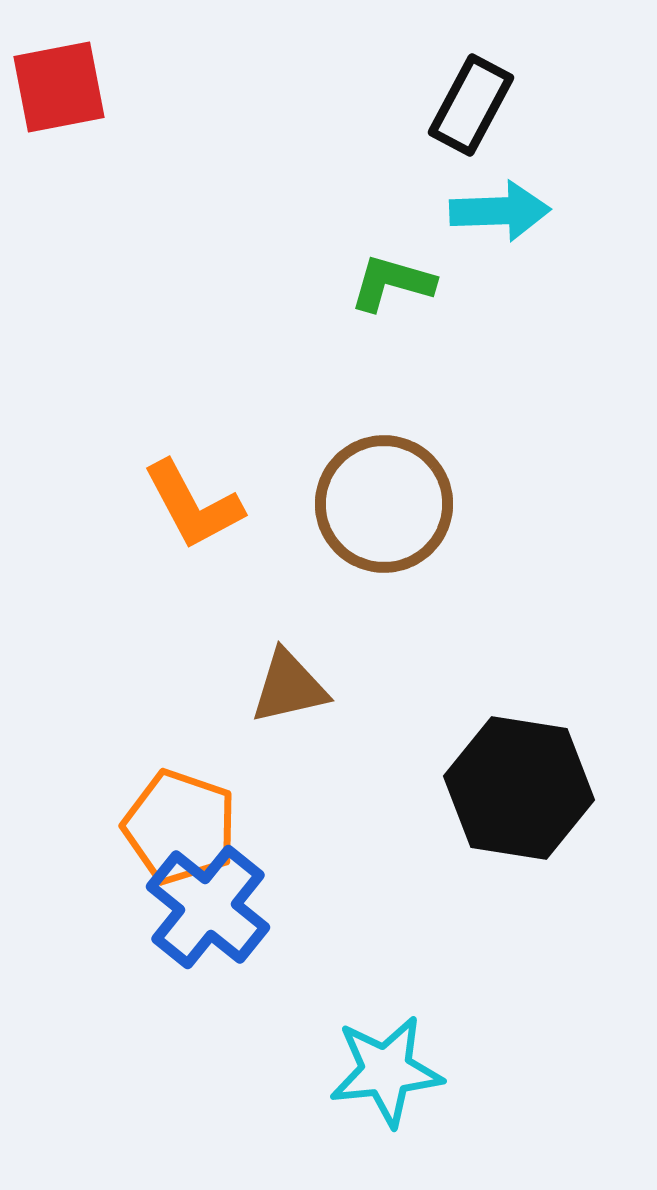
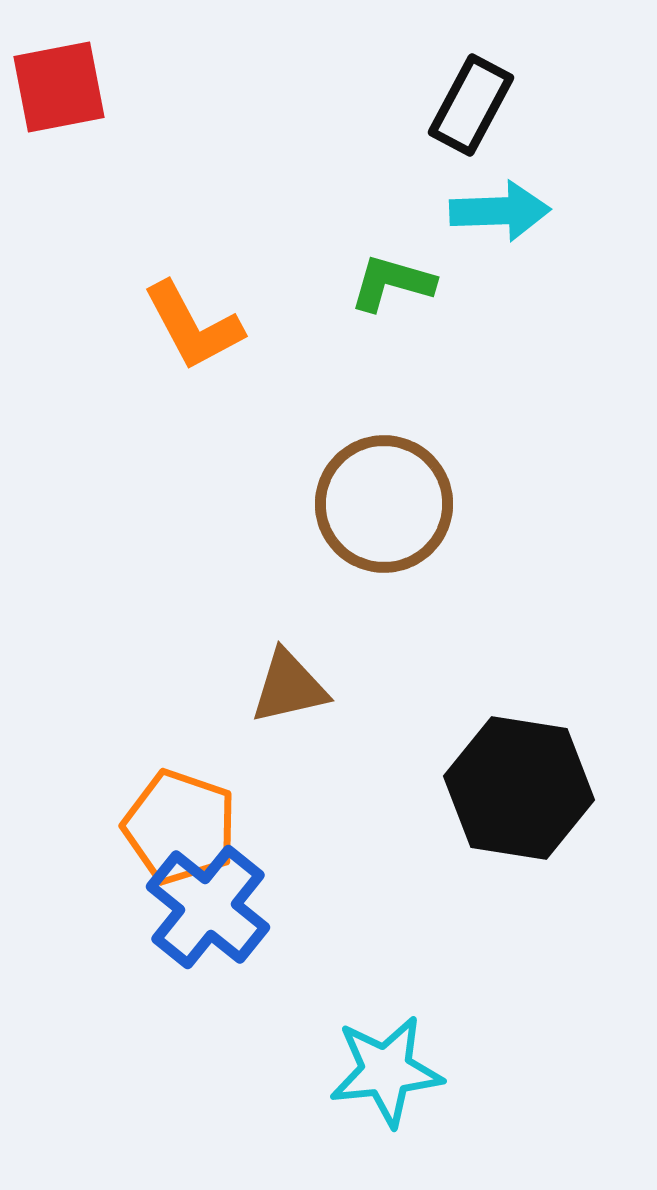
orange L-shape: moved 179 px up
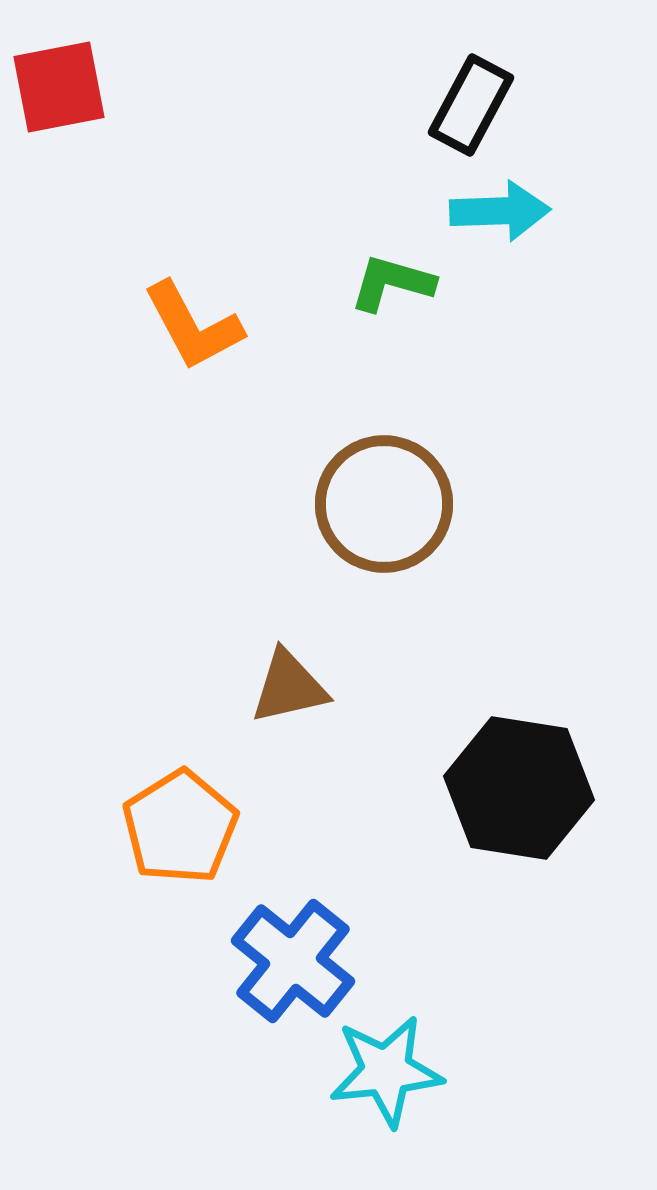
orange pentagon: rotated 21 degrees clockwise
blue cross: moved 85 px right, 54 px down
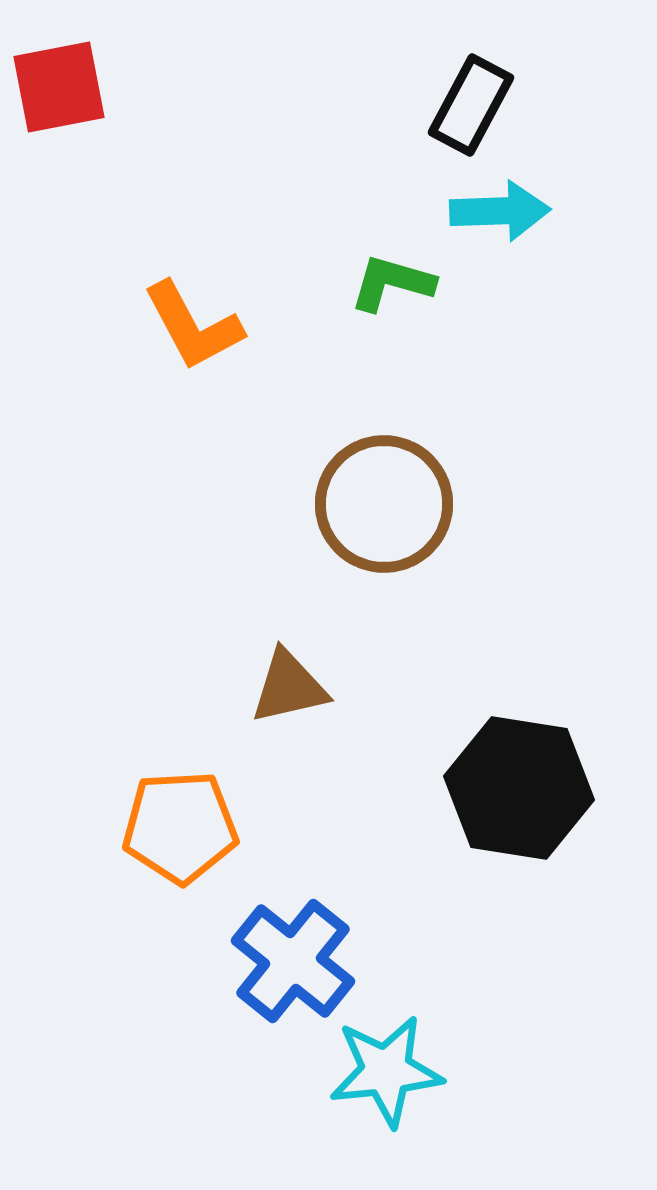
orange pentagon: rotated 29 degrees clockwise
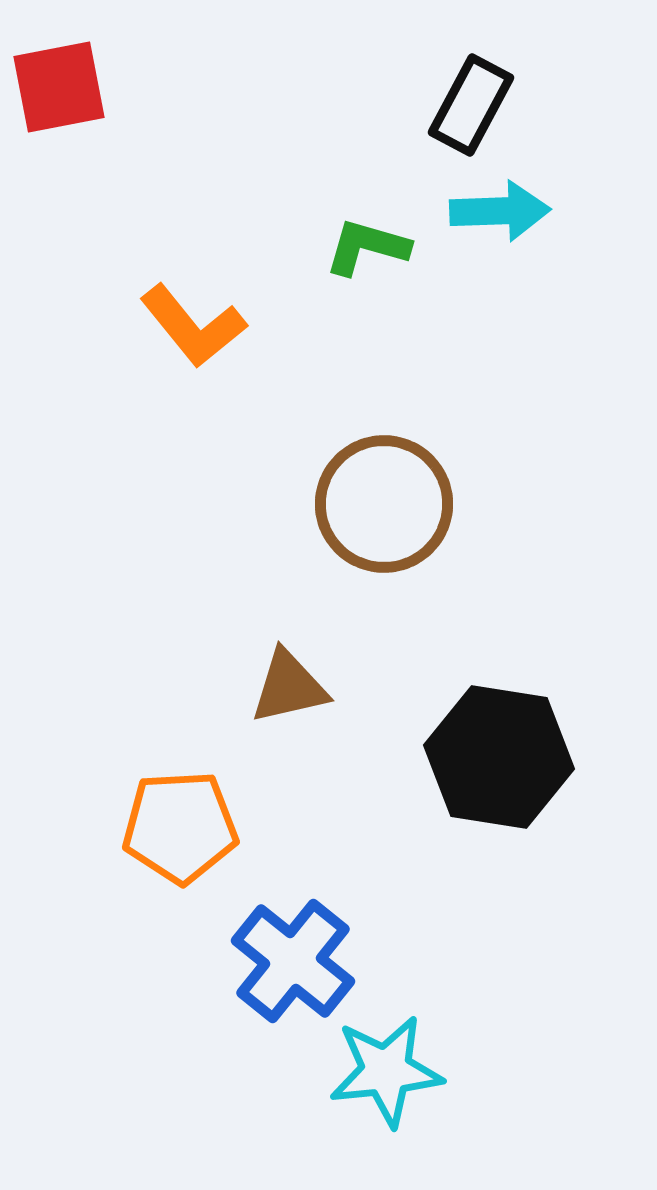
green L-shape: moved 25 px left, 36 px up
orange L-shape: rotated 11 degrees counterclockwise
black hexagon: moved 20 px left, 31 px up
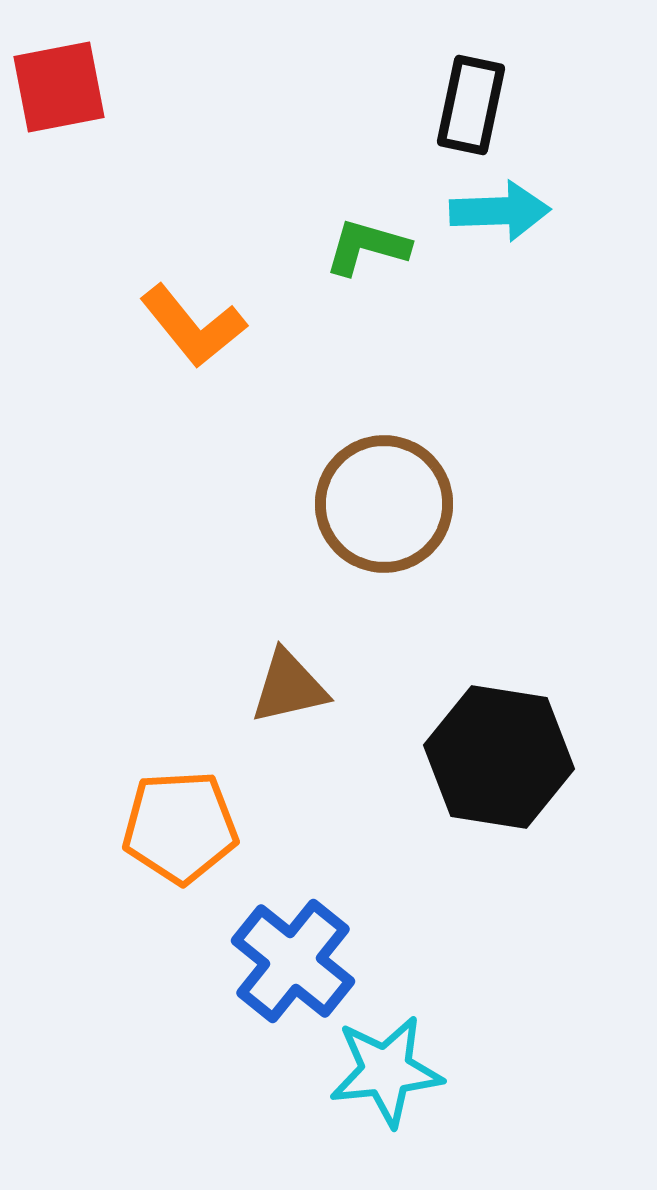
black rectangle: rotated 16 degrees counterclockwise
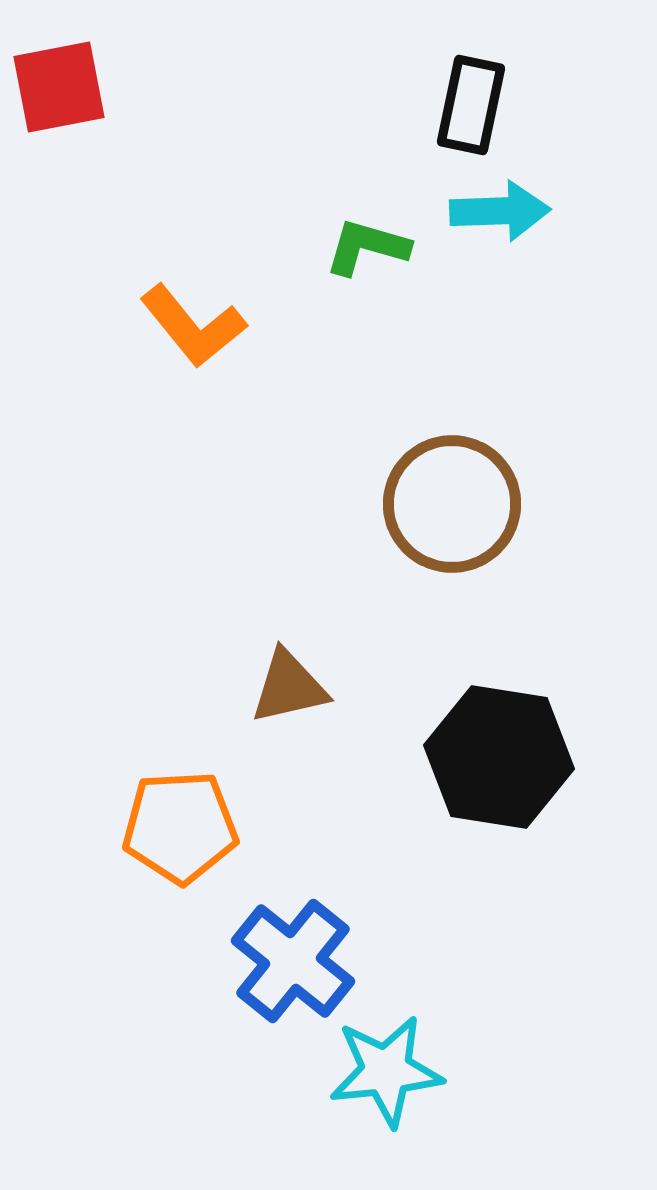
brown circle: moved 68 px right
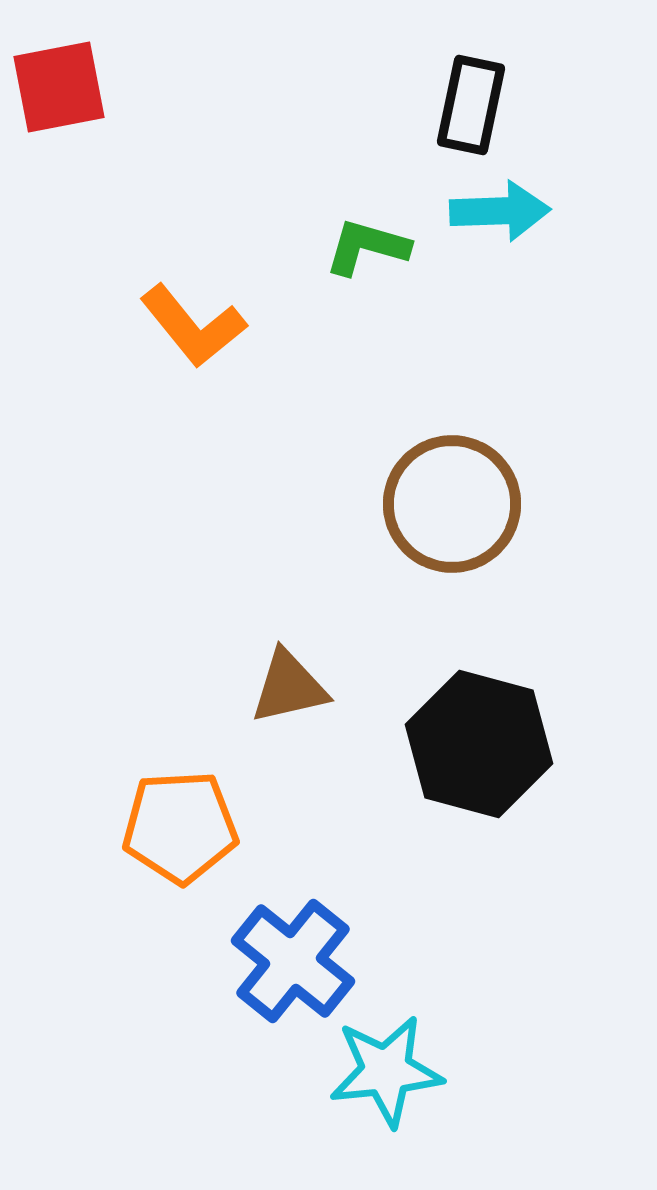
black hexagon: moved 20 px left, 13 px up; rotated 6 degrees clockwise
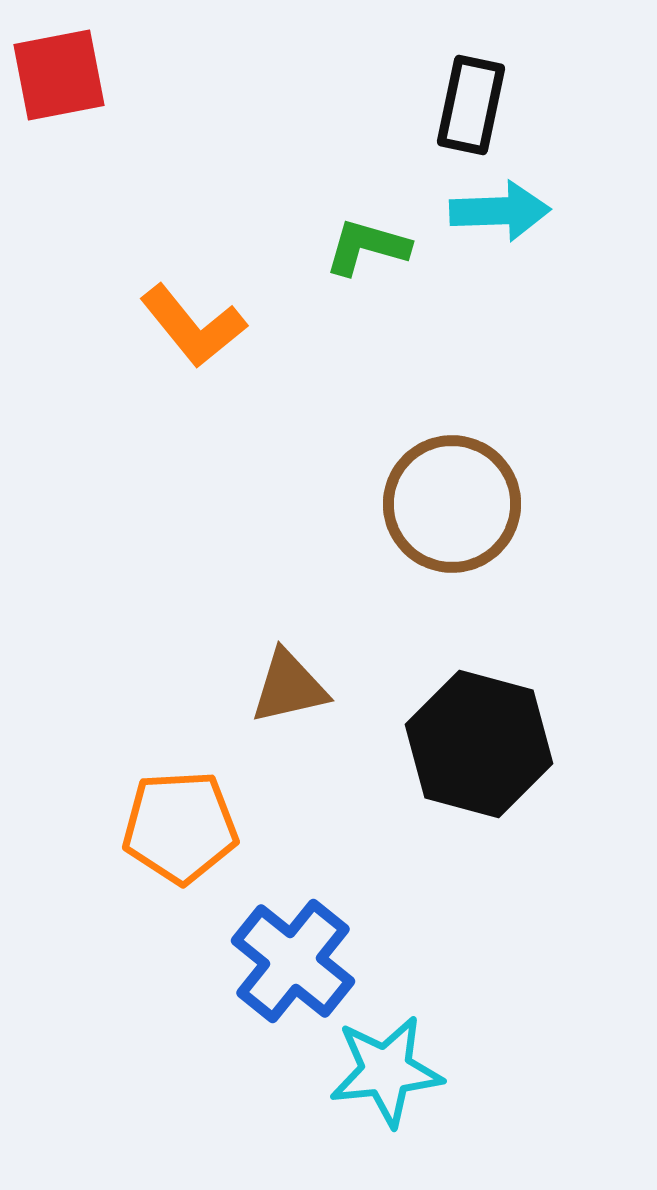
red square: moved 12 px up
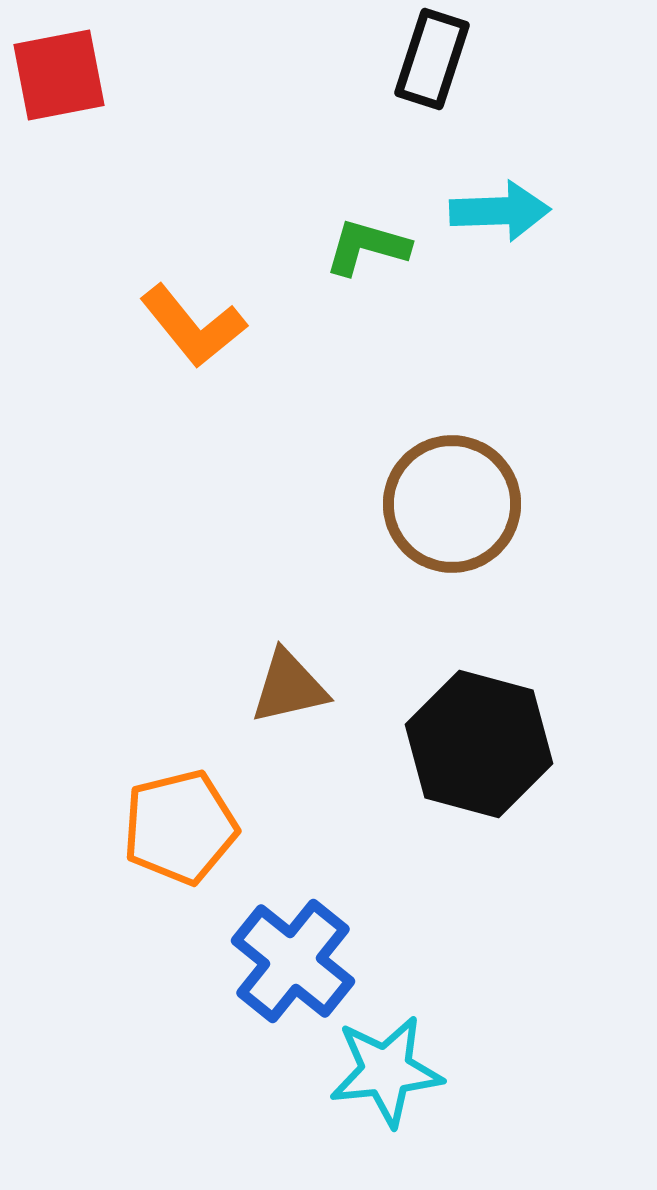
black rectangle: moved 39 px left, 46 px up; rotated 6 degrees clockwise
orange pentagon: rotated 11 degrees counterclockwise
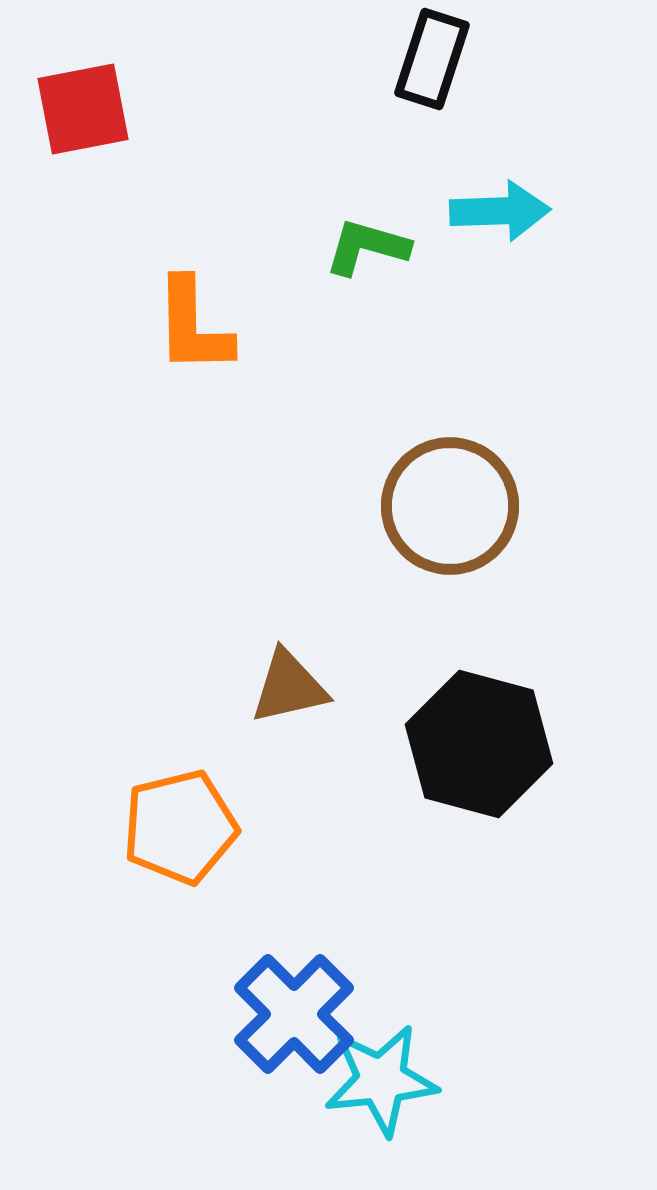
red square: moved 24 px right, 34 px down
orange L-shape: rotated 38 degrees clockwise
brown circle: moved 2 px left, 2 px down
blue cross: moved 1 px right, 53 px down; rotated 6 degrees clockwise
cyan star: moved 5 px left, 9 px down
